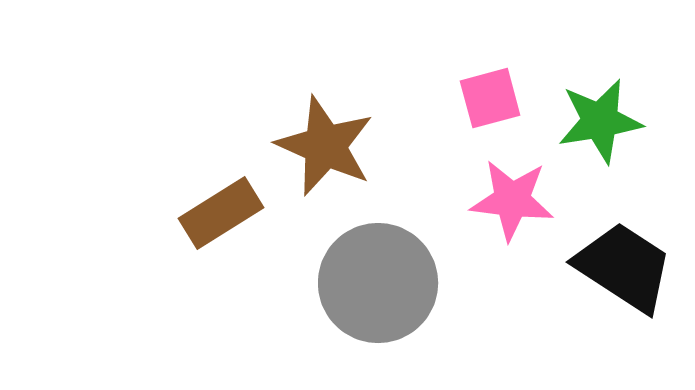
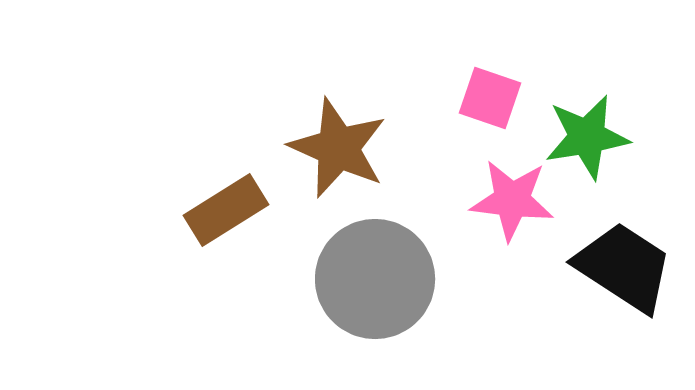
pink square: rotated 34 degrees clockwise
green star: moved 13 px left, 16 px down
brown star: moved 13 px right, 2 px down
brown rectangle: moved 5 px right, 3 px up
gray circle: moved 3 px left, 4 px up
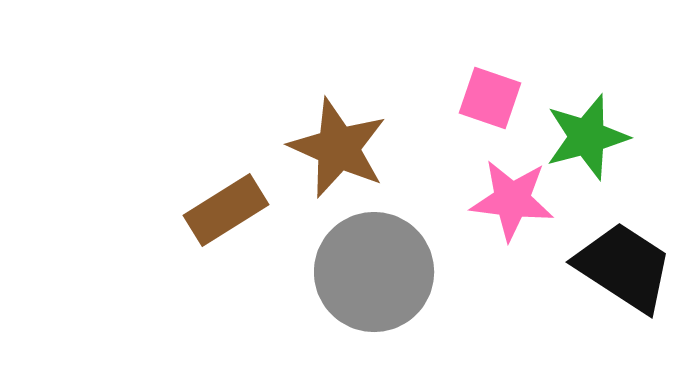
green star: rotated 6 degrees counterclockwise
gray circle: moved 1 px left, 7 px up
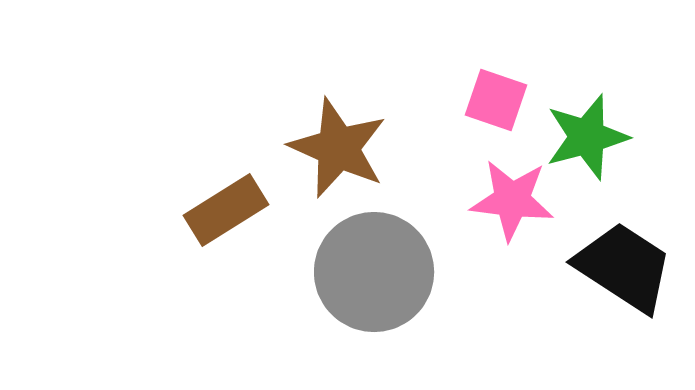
pink square: moved 6 px right, 2 px down
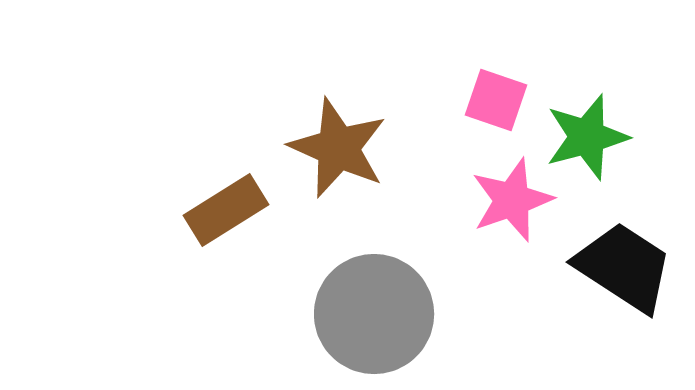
pink star: rotated 26 degrees counterclockwise
gray circle: moved 42 px down
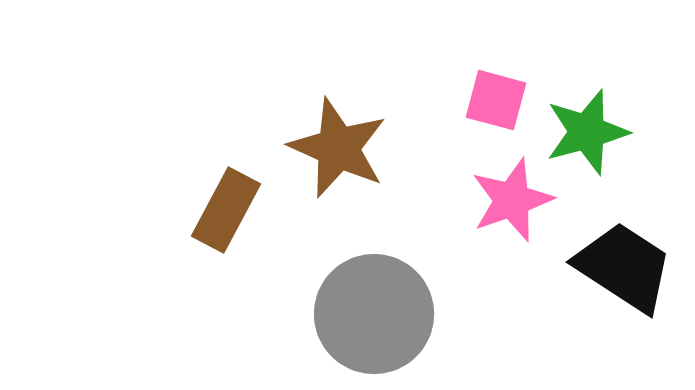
pink square: rotated 4 degrees counterclockwise
green star: moved 5 px up
brown rectangle: rotated 30 degrees counterclockwise
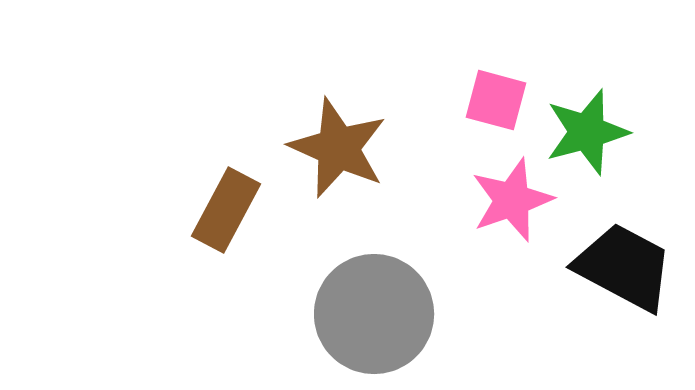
black trapezoid: rotated 5 degrees counterclockwise
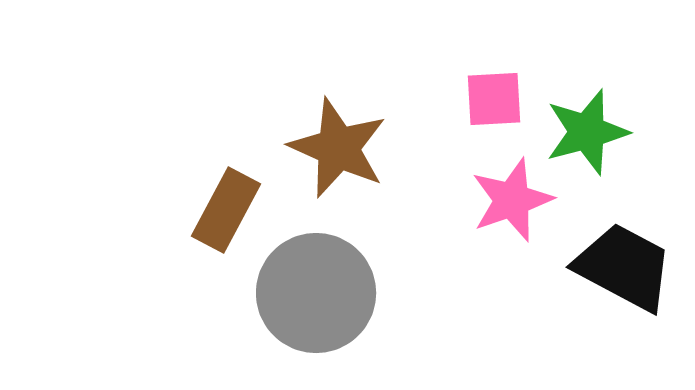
pink square: moved 2 px left, 1 px up; rotated 18 degrees counterclockwise
gray circle: moved 58 px left, 21 px up
